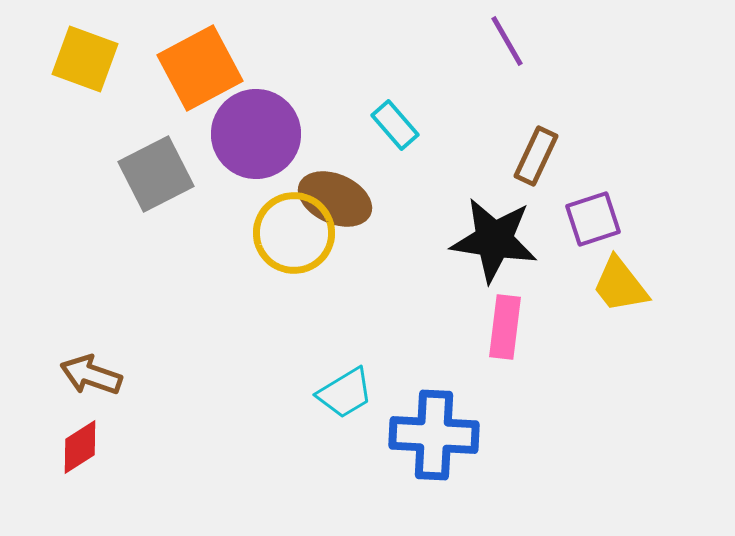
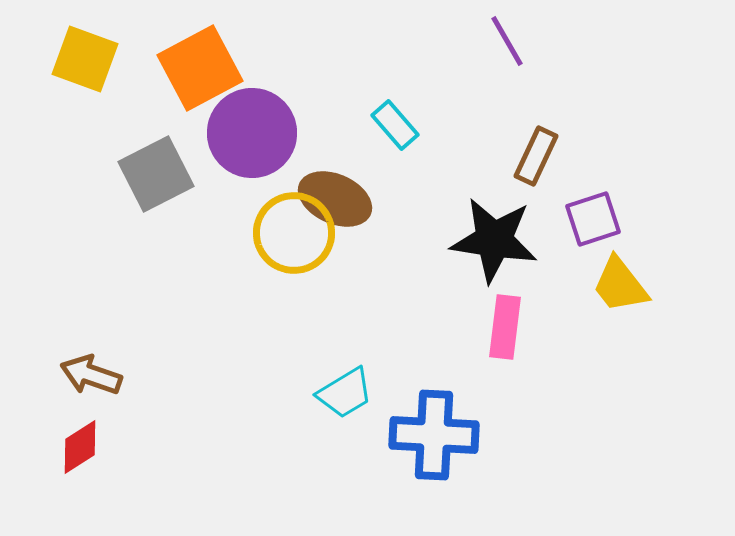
purple circle: moved 4 px left, 1 px up
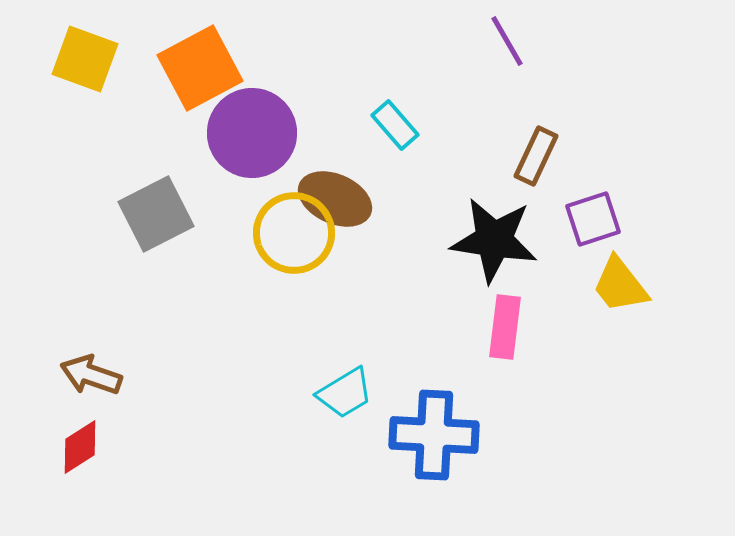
gray square: moved 40 px down
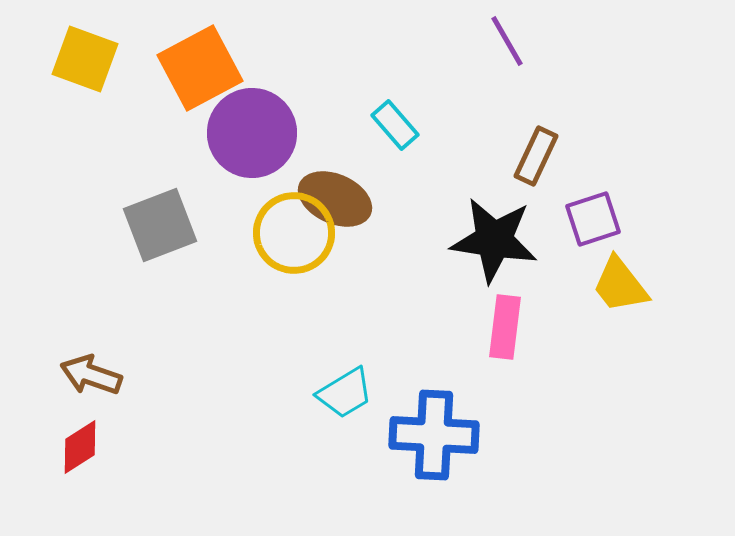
gray square: moved 4 px right, 11 px down; rotated 6 degrees clockwise
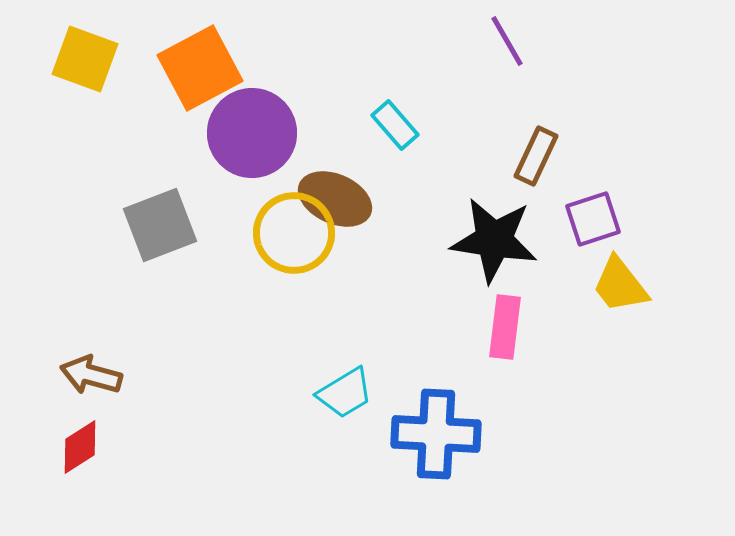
brown arrow: rotated 4 degrees counterclockwise
blue cross: moved 2 px right, 1 px up
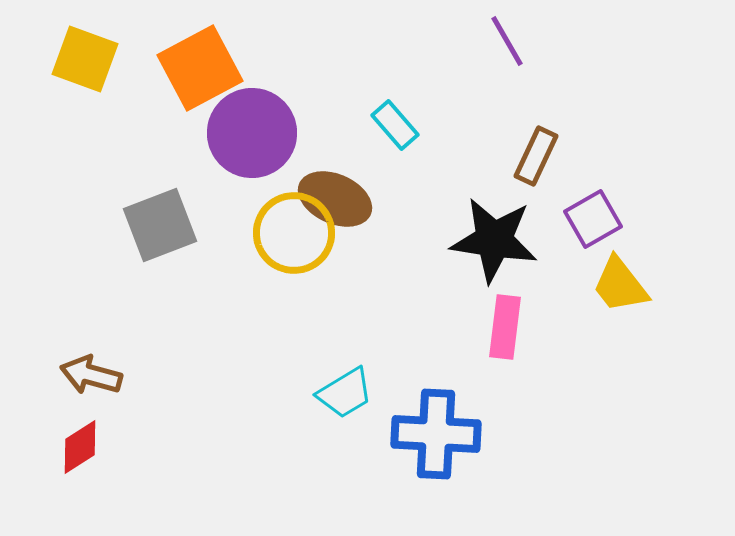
purple square: rotated 12 degrees counterclockwise
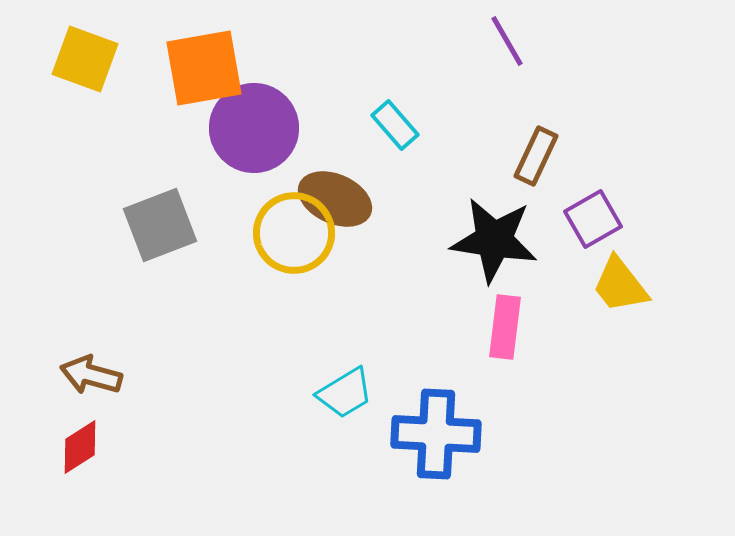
orange square: moved 4 px right; rotated 18 degrees clockwise
purple circle: moved 2 px right, 5 px up
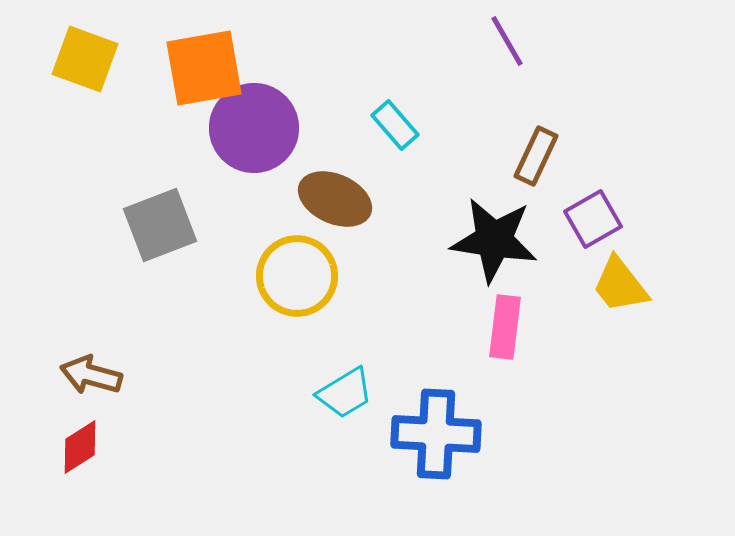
yellow circle: moved 3 px right, 43 px down
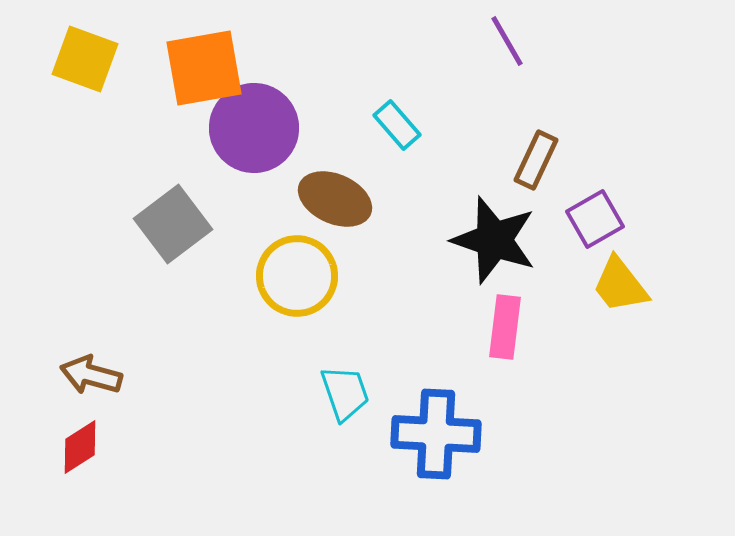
cyan rectangle: moved 2 px right
brown rectangle: moved 4 px down
purple square: moved 2 px right
gray square: moved 13 px right, 1 px up; rotated 16 degrees counterclockwise
black star: rotated 10 degrees clockwise
cyan trapezoid: rotated 78 degrees counterclockwise
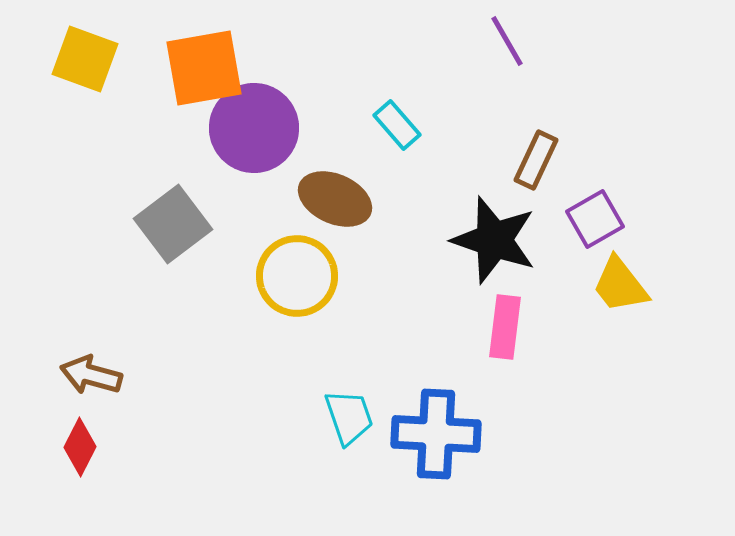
cyan trapezoid: moved 4 px right, 24 px down
red diamond: rotated 30 degrees counterclockwise
